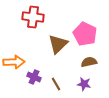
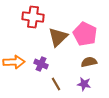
brown triangle: moved 7 px up
purple cross: moved 7 px right, 13 px up
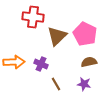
brown triangle: moved 1 px left, 1 px up
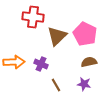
brown line: moved 1 px down
